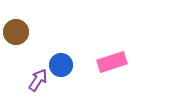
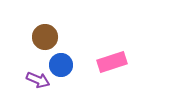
brown circle: moved 29 px right, 5 px down
purple arrow: rotated 80 degrees clockwise
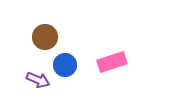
blue circle: moved 4 px right
